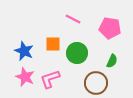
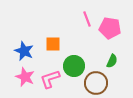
pink line: moved 14 px right; rotated 42 degrees clockwise
green circle: moved 3 px left, 13 px down
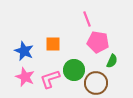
pink pentagon: moved 12 px left, 14 px down
green circle: moved 4 px down
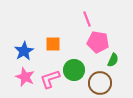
blue star: rotated 18 degrees clockwise
green semicircle: moved 1 px right, 1 px up
brown circle: moved 4 px right
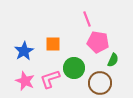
green circle: moved 2 px up
pink star: moved 4 px down
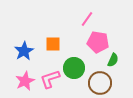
pink line: rotated 56 degrees clockwise
pink star: rotated 24 degrees clockwise
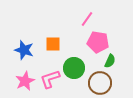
blue star: moved 1 px up; rotated 24 degrees counterclockwise
green semicircle: moved 3 px left, 1 px down
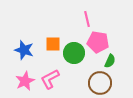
pink line: rotated 49 degrees counterclockwise
green circle: moved 15 px up
pink L-shape: rotated 10 degrees counterclockwise
